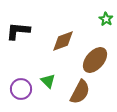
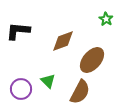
brown ellipse: moved 3 px left
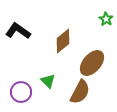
black L-shape: rotated 30 degrees clockwise
brown diamond: rotated 20 degrees counterclockwise
brown ellipse: moved 3 px down
purple circle: moved 3 px down
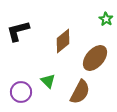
black L-shape: rotated 50 degrees counterclockwise
brown ellipse: moved 3 px right, 5 px up
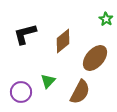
black L-shape: moved 7 px right, 3 px down
green triangle: rotated 28 degrees clockwise
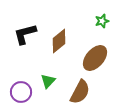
green star: moved 4 px left, 2 px down; rotated 24 degrees clockwise
brown diamond: moved 4 px left
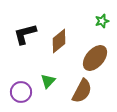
brown semicircle: moved 2 px right, 1 px up
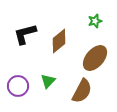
green star: moved 7 px left
purple circle: moved 3 px left, 6 px up
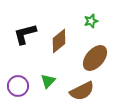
green star: moved 4 px left
brown semicircle: rotated 35 degrees clockwise
